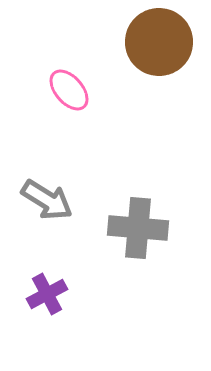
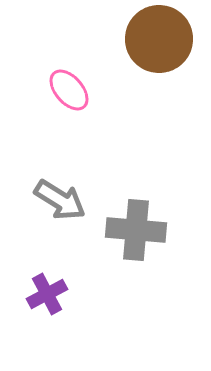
brown circle: moved 3 px up
gray arrow: moved 13 px right
gray cross: moved 2 px left, 2 px down
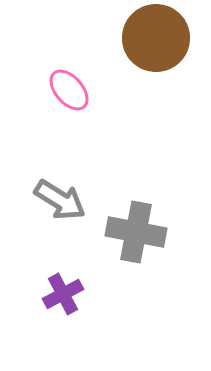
brown circle: moved 3 px left, 1 px up
gray cross: moved 2 px down; rotated 6 degrees clockwise
purple cross: moved 16 px right
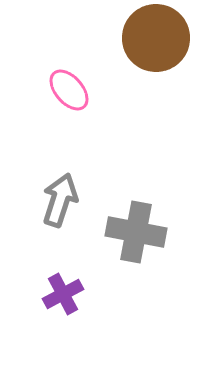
gray arrow: rotated 104 degrees counterclockwise
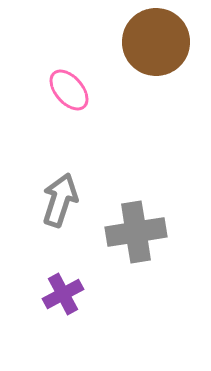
brown circle: moved 4 px down
gray cross: rotated 20 degrees counterclockwise
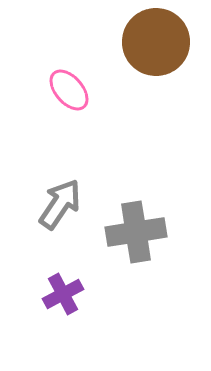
gray arrow: moved 4 px down; rotated 16 degrees clockwise
